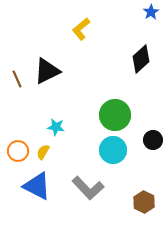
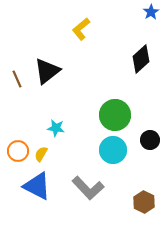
black triangle: rotated 12 degrees counterclockwise
cyan star: moved 1 px down
black circle: moved 3 px left
yellow semicircle: moved 2 px left, 2 px down
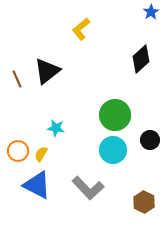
blue triangle: moved 1 px up
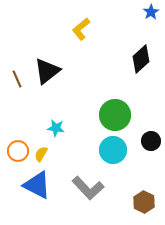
black circle: moved 1 px right, 1 px down
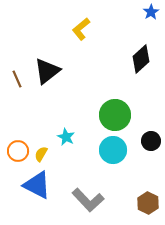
cyan star: moved 10 px right, 9 px down; rotated 18 degrees clockwise
gray L-shape: moved 12 px down
brown hexagon: moved 4 px right, 1 px down
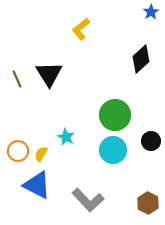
black triangle: moved 2 px right, 3 px down; rotated 24 degrees counterclockwise
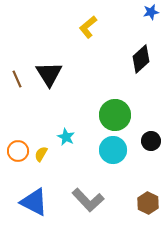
blue star: rotated 21 degrees clockwise
yellow L-shape: moved 7 px right, 2 px up
blue triangle: moved 3 px left, 17 px down
